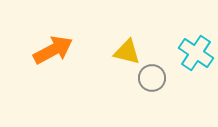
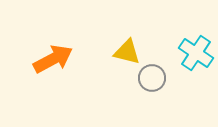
orange arrow: moved 9 px down
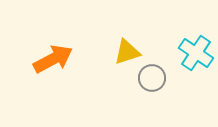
yellow triangle: rotated 32 degrees counterclockwise
